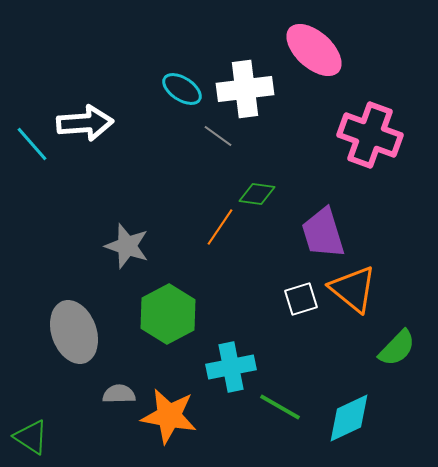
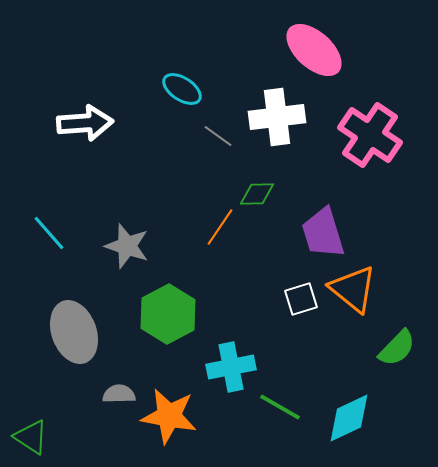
white cross: moved 32 px right, 28 px down
pink cross: rotated 14 degrees clockwise
cyan line: moved 17 px right, 89 px down
green diamond: rotated 9 degrees counterclockwise
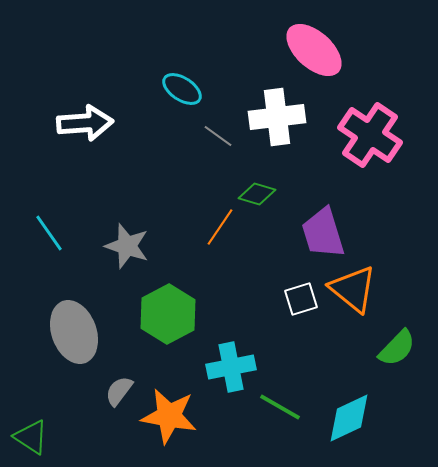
green diamond: rotated 18 degrees clockwise
cyan line: rotated 6 degrees clockwise
gray semicircle: moved 3 px up; rotated 52 degrees counterclockwise
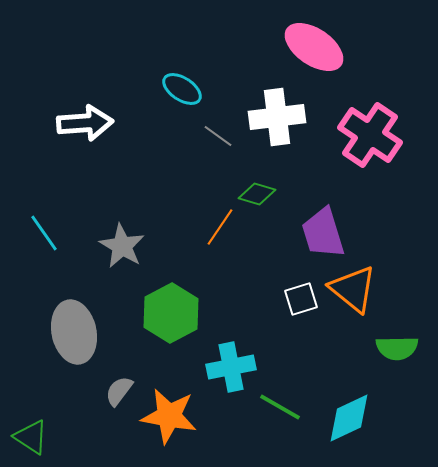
pink ellipse: moved 3 px up; rotated 8 degrees counterclockwise
cyan line: moved 5 px left
gray star: moved 5 px left; rotated 12 degrees clockwise
green hexagon: moved 3 px right, 1 px up
gray ellipse: rotated 8 degrees clockwise
green semicircle: rotated 45 degrees clockwise
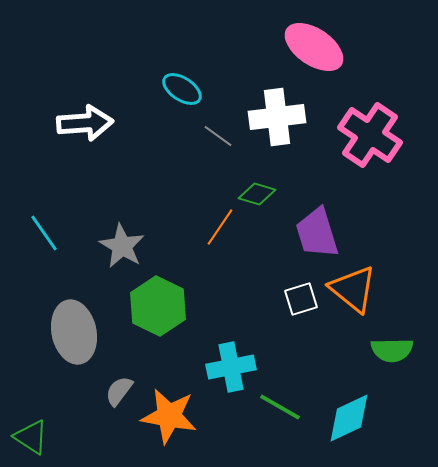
purple trapezoid: moved 6 px left
green hexagon: moved 13 px left, 7 px up; rotated 6 degrees counterclockwise
green semicircle: moved 5 px left, 2 px down
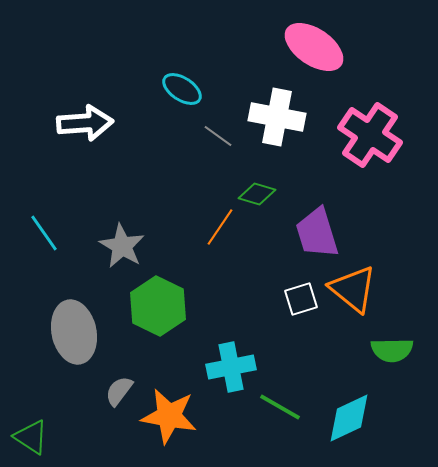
white cross: rotated 18 degrees clockwise
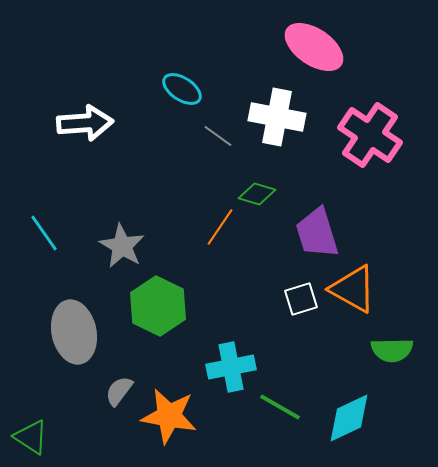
orange triangle: rotated 10 degrees counterclockwise
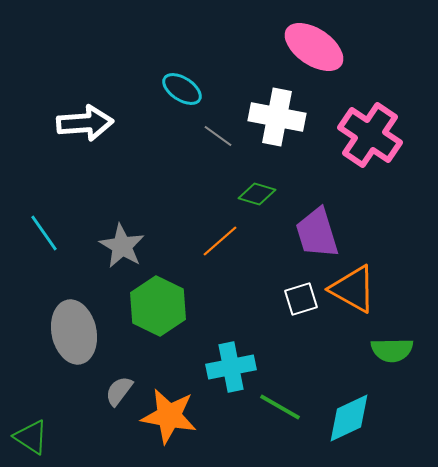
orange line: moved 14 px down; rotated 15 degrees clockwise
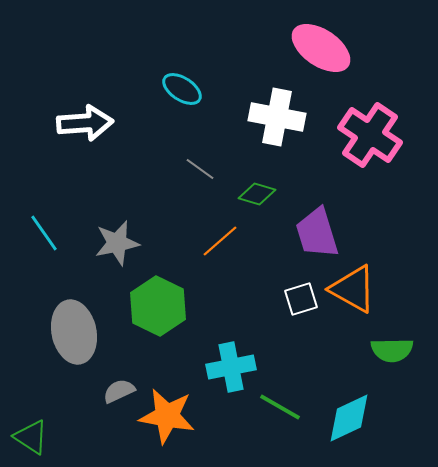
pink ellipse: moved 7 px right, 1 px down
gray line: moved 18 px left, 33 px down
gray star: moved 5 px left, 3 px up; rotated 30 degrees clockwise
gray semicircle: rotated 28 degrees clockwise
orange star: moved 2 px left
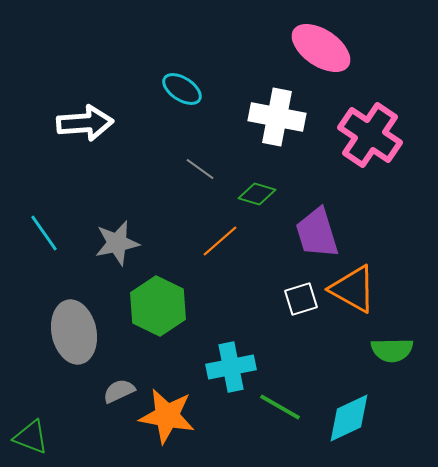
green triangle: rotated 12 degrees counterclockwise
